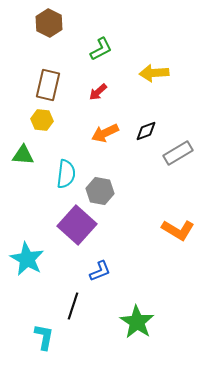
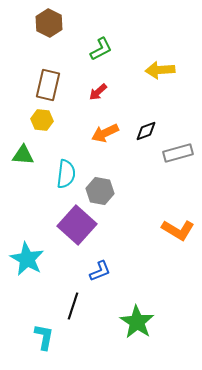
yellow arrow: moved 6 px right, 3 px up
gray rectangle: rotated 16 degrees clockwise
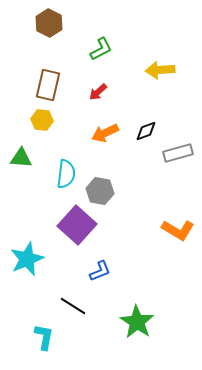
green triangle: moved 2 px left, 3 px down
cyan star: rotated 20 degrees clockwise
black line: rotated 76 degrees counterclockwise
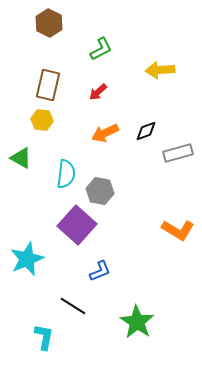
green triangle: rotated 25 degrees clockwise
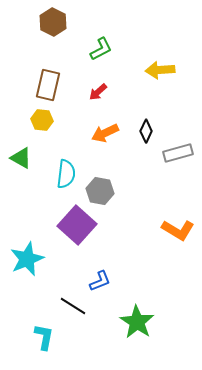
brown hexagon: moved 4 px right, 1 px up
black diamond: rotated 45 degrees counterclockwise
blue L-shape: moved 10 px down
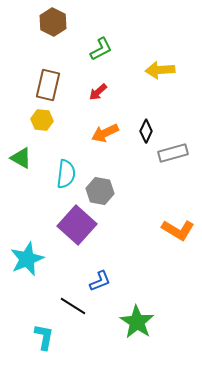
gray rectangle: moved 5 px left
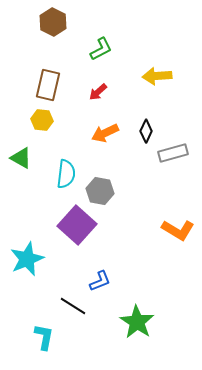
yellow arrow: moved 3 px left, 6 px down
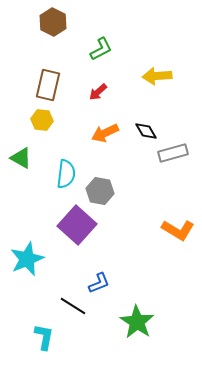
black diamond: rotated 55 degrees counterclockwise
blue L-shape: moved 1 px left, 2 px down
